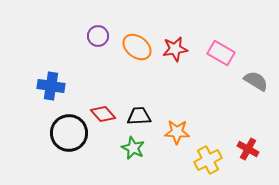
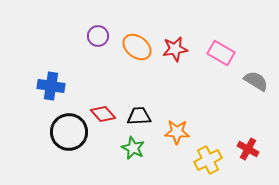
black circle: moved 1 px up
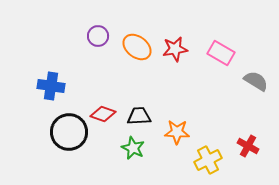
red diamond: rotated 30 degrees counterclockwise
red cross: moved 3 px up
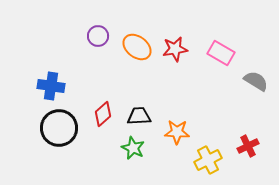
red diamond: rotated 60 degrees counterclockwise
black circle: moved 10 px left, 4 px up
red cross: rotated 35 degrees clockwise
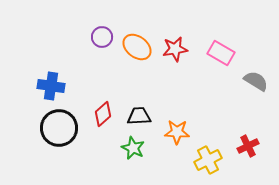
purple circle: moved 4 px right, 1 px down
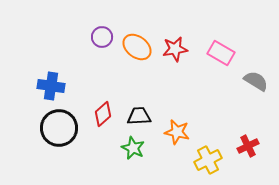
orange star: rotated 10 degrees clockwise
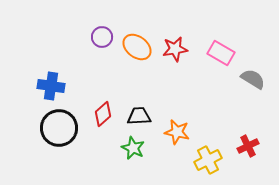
gray semicircle: moved 3 px left, 2 px up
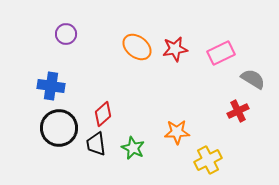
purple circle: moved 36 px left, 3 px up
pink rectangle: rotated 56 degrees counterclockwise
black trapezoid: moved 43 px left, 28 px down; rotated 95 degrees counterclockwise
orange star: rotated 15 degrees counterclockwise
red cross: moved 10 px left, 35 px up
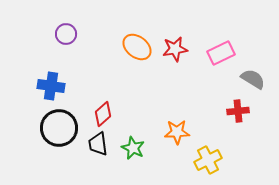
red cross: rotated 20 degrees clockwise
black trapezoid: moved 2 px right
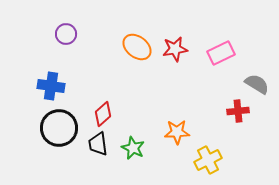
gray semicircle: moved 4 px right, 5 px down
